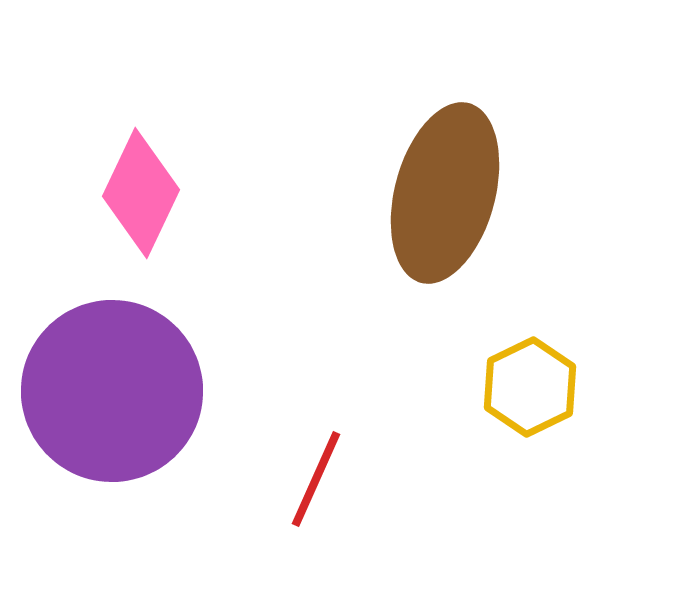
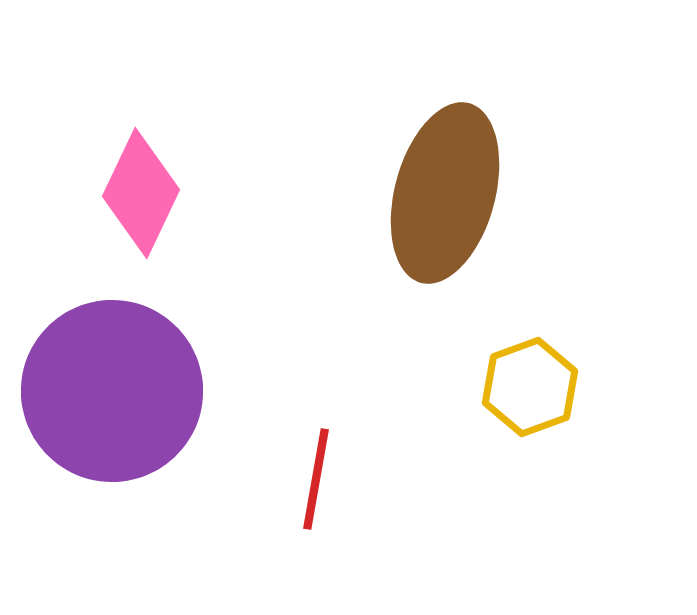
yellow hexagon: rotated 6 degrees clockwise
red line: rotated 14 degrees counterclockwise
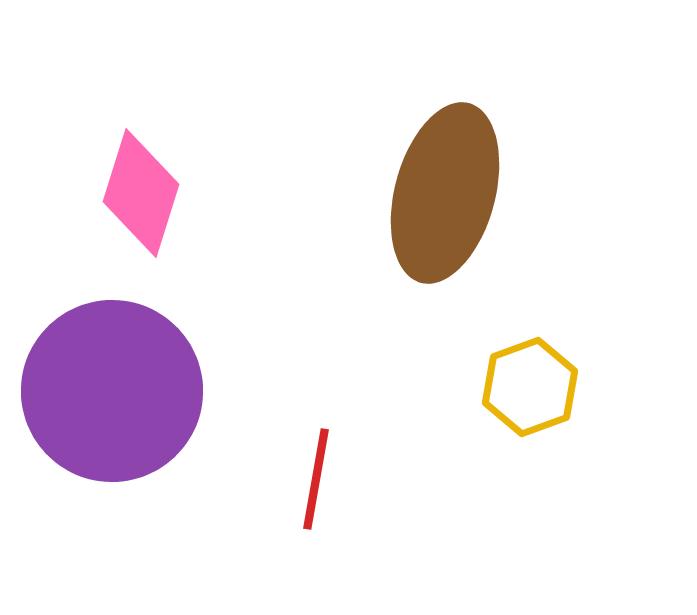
pink diamond: rotated 8 degrees counterclockwise
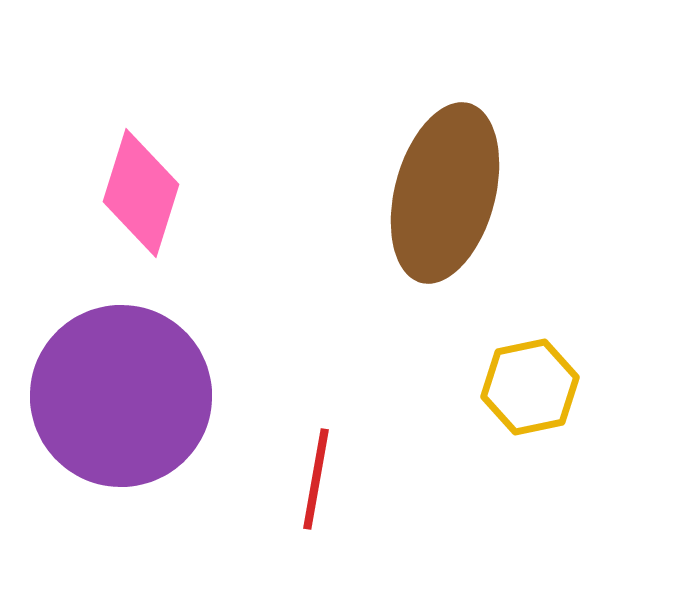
yellow hexagon: rotated 8 degrees clockwise
purple circle: moved 9 px right, 5 px down
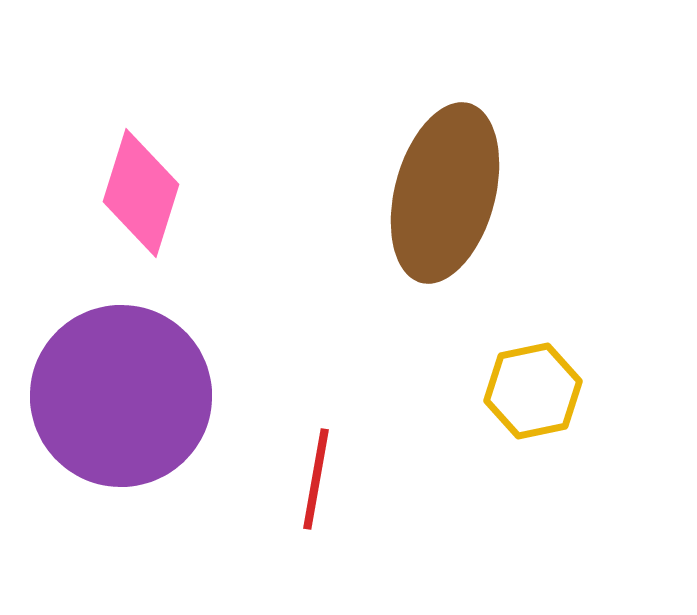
yellow hexagon: moved 3 px right, 4 px down
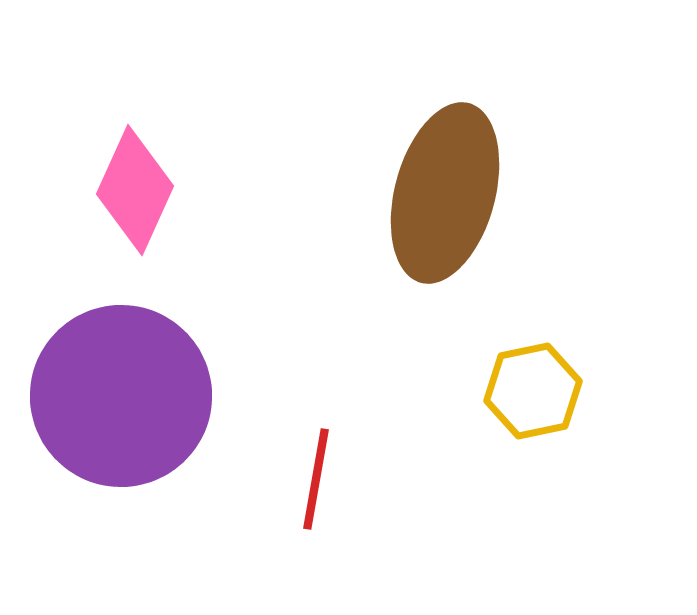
pink diamond: moved 6 px left, 3 px up; rotated 7 degrees clockwise
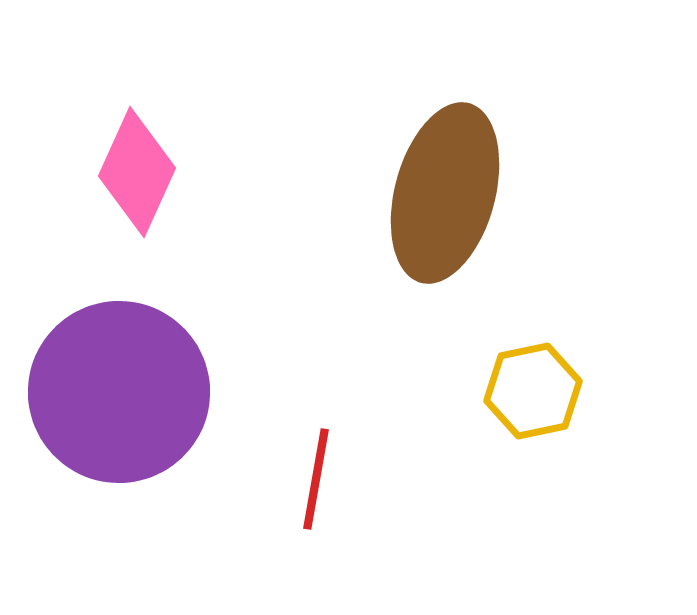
pink diamond: moved 2 px right, 18 px up
purple circle: moved 2 px left, 4 px up
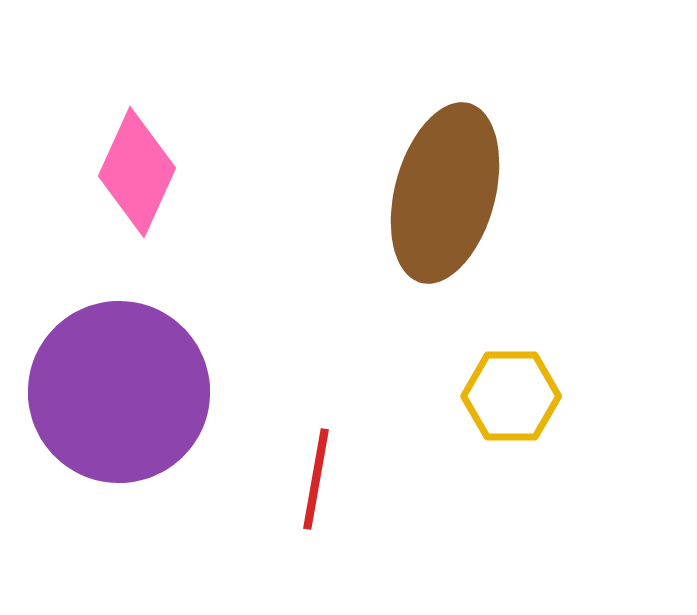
yellow hexagon: moved 22 px left, 5 px down; rotated 12 degrees clockwise
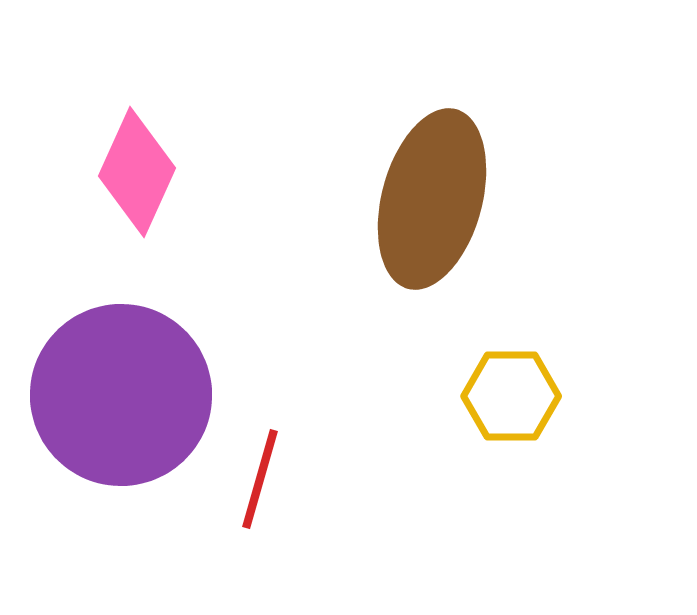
brown ellipse: moved 13 px left, 6 px down
purple circle: moved 2 px right, 3 px down
red line: moved 56 px left; rotated 6 degrees clockwise
